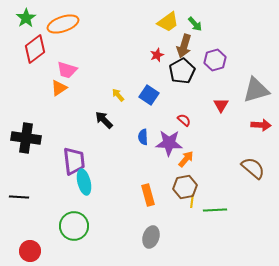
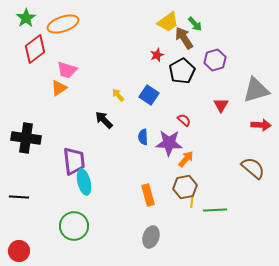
brown arrow: moved 8 px up; rotated 130 degrees clockwise
red circle: moved 11 px left
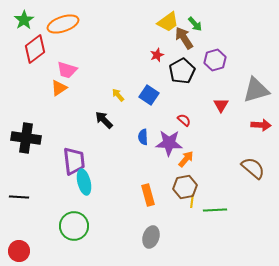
green star: moved 2 px left, 2 px down
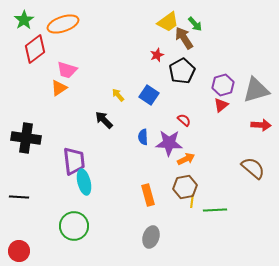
purple hexagon: moved 8 px right, 25 px down
red triangle: rotated 21 degrees clockwise
orange arrow: rotated 24 degrees clockwise
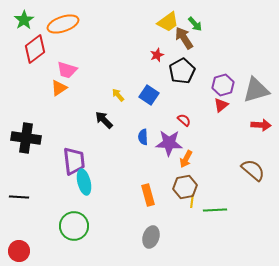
orange arrow: rotated 144 degrees clockwise
brown semicircle: moved 2 px down
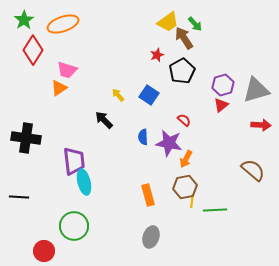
red diamond: moved 2 px left, 1 px down; rotated 20 degrees counterclockwise
purple star: rotated 8 degrees clockwise
red circle: moved 25 px right
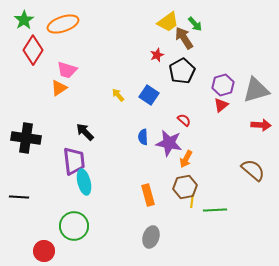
black arrow: moved 19 px left, 12 px down
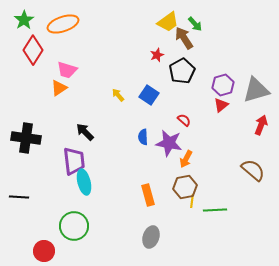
red arrow: rotated 72 degrees counterclockwise
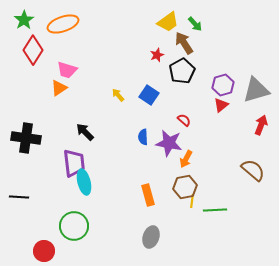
brown arrow: moved 5 px down
purple trapezoid: moved 2 px down
